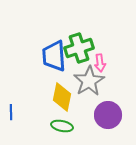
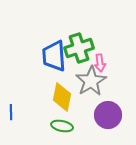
gray star: moved 2 px right
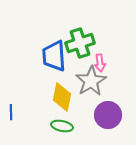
green cross: moved 1 px right, 5 px up
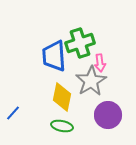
blue line: moved 2 px right, 1 px down; rotated 42 degrees clockwise
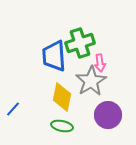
blue line: moved 4 px up
